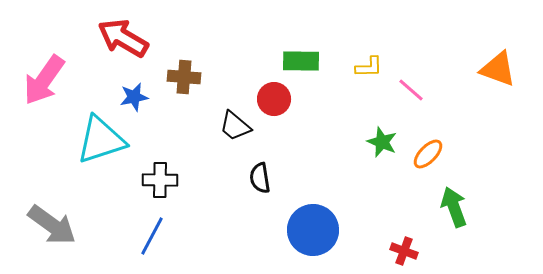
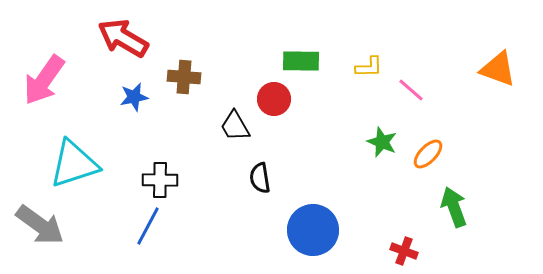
black trapezoid: rotated 20 degrees clockwise
cyan triangle: moved 27 px left, 24 px down
gray arrow: moved 12 px left
blue line: moved 4 px left, 10 px up
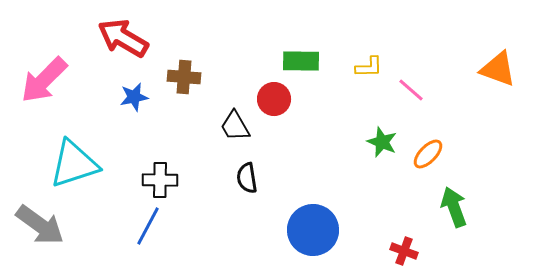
pink arrow: rotated 10 degrees clockwise
black semicircle: moved 13 px left
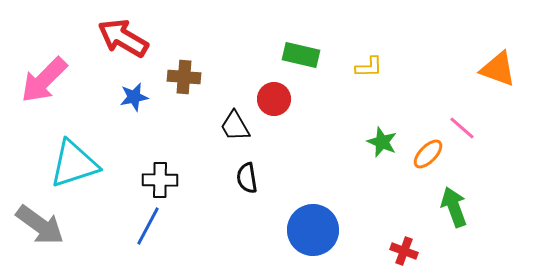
green rectangle: moved 6 px up; rotated 12 degrees clockwise
pink line: moved 51 px right, 38 px down
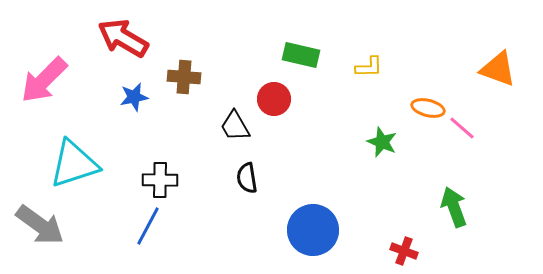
orange ellipse: moved 46 px up; rotated 60 degrees clockwise
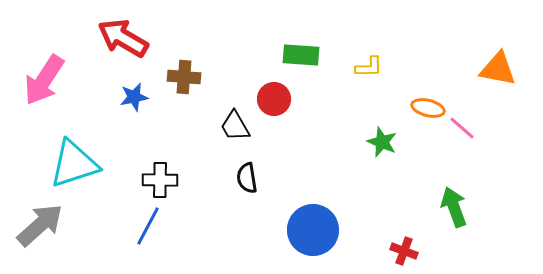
green rectangle: rotated 9 degrees counterclockwise
orange triangle: rotated 9 degrees counterclockwise
pink arrow: rotated 12 degrees counterclockwise
gray arrow: rotated 78 degrees counterclockwise
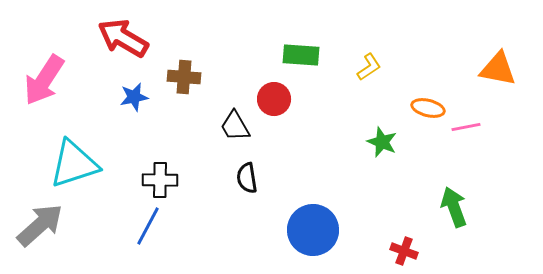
yellow L-shape: rotated 32 degrees counterclockwise
pink line: moved 4 px right, 1 px up; rotated 52 degrees counterclockwise
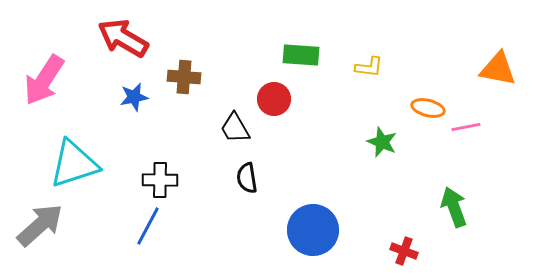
yellow L-shape: rotated 40 degrees clockwise
black trapezoid: moved 2 px down
